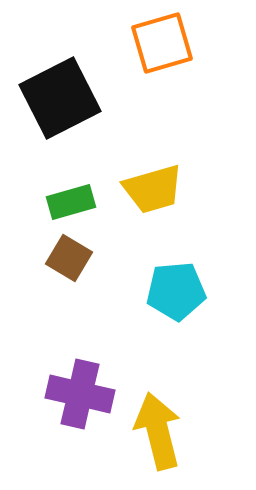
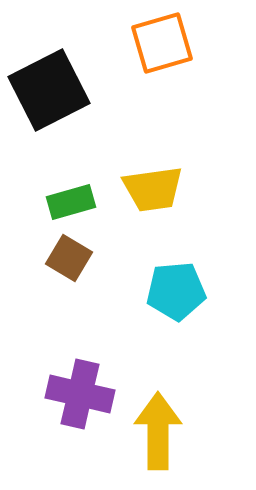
black square: moved 11 px left, 8 px up
yellow trapezoid: rotated 8 degrees clockwise
yellow arrow: rotated 14 degrees clockwise
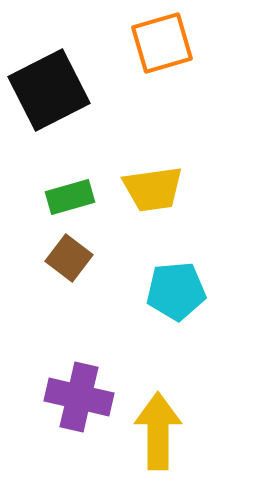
green rectangle: moved 1 px left, 5 px up
brown square: rotated 6 degrees clockwise
purple cross: moved 1 px left, 3 px down
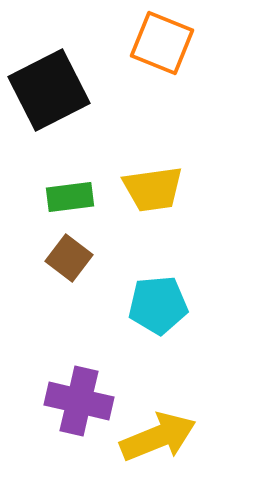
orange square: rotated 38 degrees clockwise
green rectangle: rotated 9 degrees clockwise
cyan pentagon: moved 18 px left, 14 px down
purple cross: moved 4 px down
yellow arrow: moved 6 px down; rotated 68 degrees clockwise
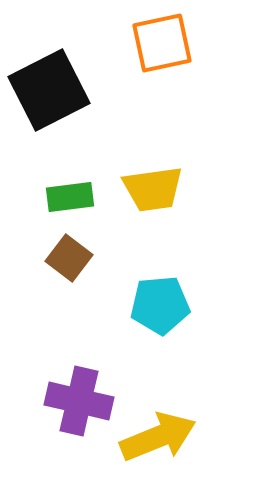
orange square: rotated 34 degrees counterclockwise
cyan pentagon: moved 2 px right
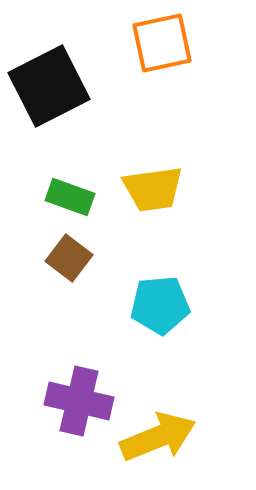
black square: moved 4 px up
green rectangle: rotated 27 degrees clockwise
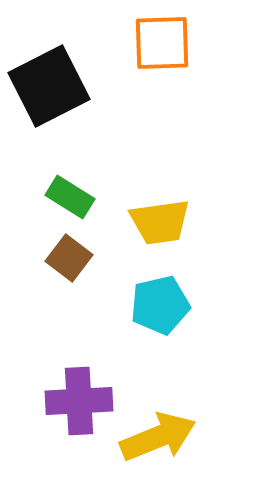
orange square: rotated 10 degrees clockwise
yellow trapezoid: moved 7 px right, 33 px down
green rectangle: rotated 12 degrees clockwise
cyan pentagon: rotated 8 degrees counterclockwise
purple cross: rotated 16 degrees counterclockwise
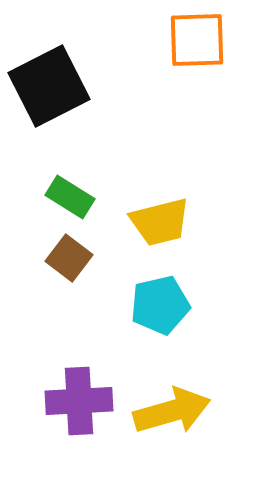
orange square: moved 35 px right, 3 px up
yellow trapezoid: rotated 6 degrees counterclockwise
yellow arrow: moved 14 px right, 26 px up; rotated 6 degrees clockwise
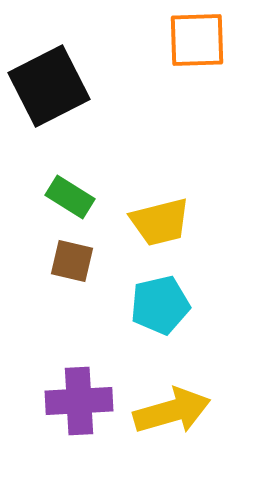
brown square: moved 3 px right, 3 px down; rotated 24 degrees counterclockwise
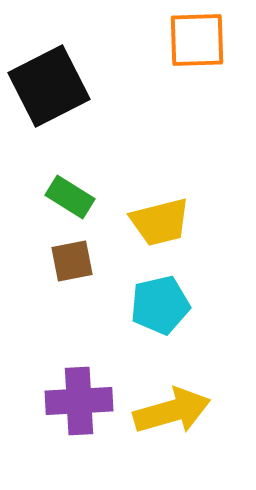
brown square: rotated 24 degrees counterclockwise
